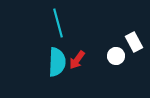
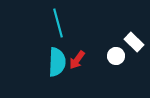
white rectangle: rotated 18 degrees counterclockwise
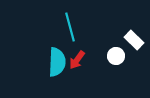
cyan line: moved 12 px right, 4 px down
white rectangle: moved 2 px up
